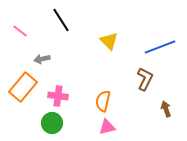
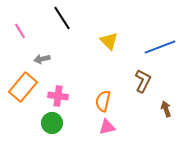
black line: moved 1 px right, 2 px up
pink line: rotated 21 degrees clockwise
brown L-shape: moved 2 px left, 2 px down
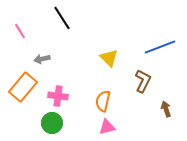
yellow triangle: moved 17 px down
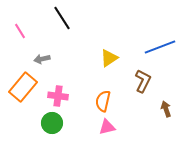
yellow triangle: rotated 42 degrees clockwise
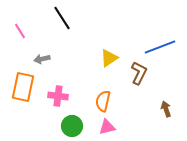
brown L-shape: moved 4 px left, 8 px up
orange rectangle: rotated 28 degrees counterclockwise
green circle: moved 20 px right, 3 px down
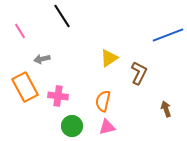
black line: moved 2 px up
blue line: moved 8 px right, 12 px up
orange rectangle: moved 2 px right; rotated 40 degrees counterclockwise
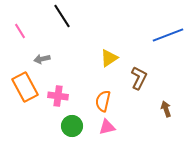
brown L-shape: moved 5 px down
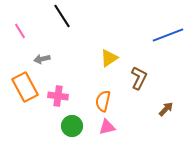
brown arrow: rotated 63 degrees clockwise
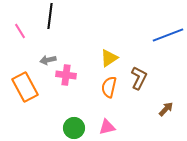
black line: moved 12 px left; rotated 40 degrees clockwise
gray arrow: moved 6 px right, 1 px down
pink cross: moved 8 px right, 21 px up
orange semicircle: moved 6 px right, 14 px up
green circle: moved 2 px right, 2 px down
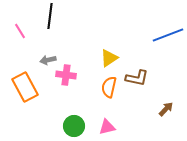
brown L-shape: moved 2 px left; rotated 75 degrees clockwise
green circle: moved 2 px up
